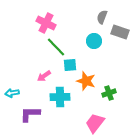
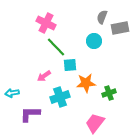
gray rectangle: moved 4 px up; rotated 30 degrees counterclockwise
orange star: moved 2 px down; rotated 24 degrees counterclockwise
cyan cross: rotated 18 degrees counterclockwise
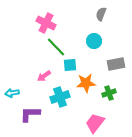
gray semicircle: moved 1 px left, 3 px up
gray rectangle: moved 4 px left, 36 px down
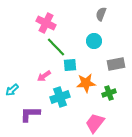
cyan arrow: moved 3 px up; rotated 32 degrees counterclockwise
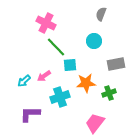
cyan arrow: moved 12 px right, 9 px up
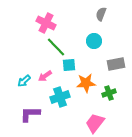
cyan square: moved 1 px left
pink arrow: moved 1 px right
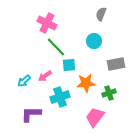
pink cross: moved 1 px right
purple L-shape: moved 1 px right
pink trapezoid: moved 6 px up
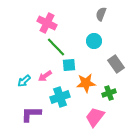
gray rectangle: rotated 66 degrees clockwise
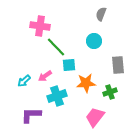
pink cross: moved 7 px left, 3 px down; rotated 18 degrees counterclockwise
gray rectangle: moved 2 px right, 1 px down; rotated 30 degrees clockwise
green cross: moved 1 px right, 1 px up
cyan cross: moved 3 px left, 1 px up
purple L-shape: moved 1 px down
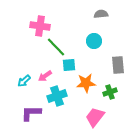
gray semicircle: rotated 64 degrees clockwise
purple L-shape: moved 2 px up
